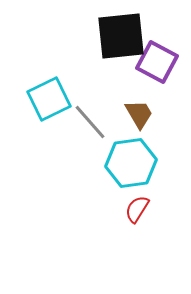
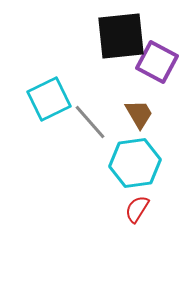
cyan hexagon: moved 4 px right
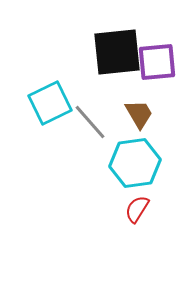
black square: moved 4 px left, 16 px down
purple square: rotated 33 degrees counterclockwise
cyan square: moved 1 px right, 4 px down
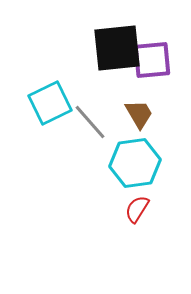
black square: moved 4 px up
purple square: moved 5 px left, 2 px up
